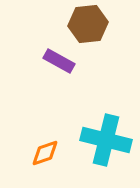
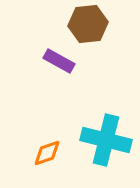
orange diamond: moved 2 px right
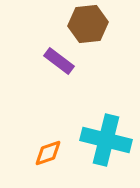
purple rectangle: rotated 8 degrees clockwise
orange diamond: moved 1 px right
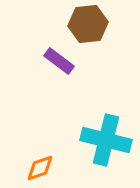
orange diamond: moved 8 px left, 15 px down
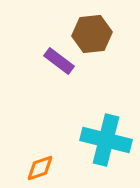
brown hexagon: moved 4 px right, 10 px down
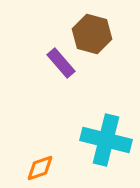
brown hexagon: rotated 21 degrees clockwise
purple rectangle: moved 2 px right, 2 px down; rotated 12 degrees clockwise
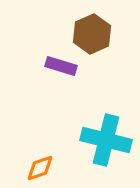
brown hexagon: rotated 21 degrees clockwise
purple rectangle: moved 3 px down; rotated 32 degrees counterclockwise
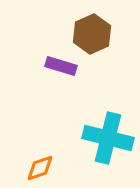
cyan cross: moved 2 px right, 2 px up
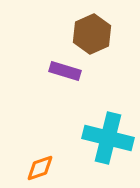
purple rectangle: moved 4 px right, 5 px down
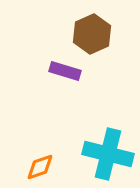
cyan cross: moved 16 px down
orange diamond: moved 1 px up
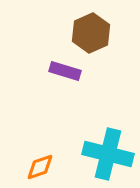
brown hexagon: moved 1 px left, 1 px up
